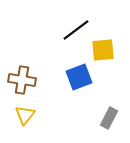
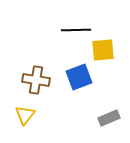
black line: rotated 36 degrees clockwise
brown cross: moved 14 px right
gray rectangle: rotated 40 degrees clockwise
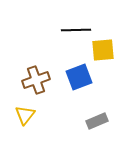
brown cross: rotated 28 degrees counterclockwise
gray rectangle: moved 12 px left, 3 px down
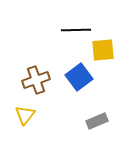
blue square: rotated 16 degrees counterclockwise
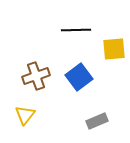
yellow square: moved 11 px right, 1 px up
brown cross: moved 4 px up
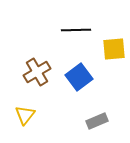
brown cross: moved 1 px right, 4 px up; rotated 12 degrees counterclockwise
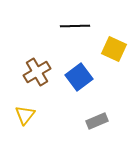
black line: moved 1 px left, 4 px up
yellow square: rotated 30 degrees clockwise
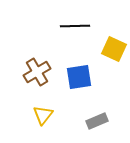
blue square: rotated 28 degrees clockwise
yellow triangle: moved 18 px right
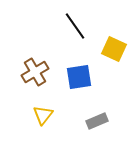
black line: rotated 56 degrees clockwise
brown cross: moved 2 px left
